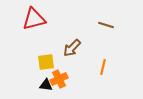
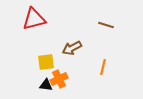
brown arrow: rotated 18 degrees clockwise
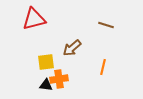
brown arrow: rotated 12 degrees counterclockwise
orange cross: rotated 18 degrees clockwise
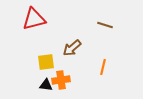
brown line: moved 1 px left
orange cross: moved 2 px right, 1 px down
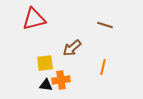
yellow square: moved 1 px left, 1 px down
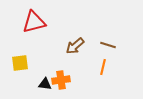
red triangle: moved 3 px down
brown line: moved 3 px right, 20 px down
brown arrow: moved 3 px right, 2 px up
yellow square: moved 25 px left
black triangle: moved 1 px left, 1 px up
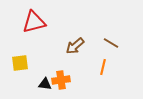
brown line: moved 3 px right, 2 px up; rotated 14 degrees clockwise
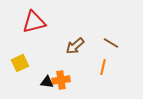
yellow square: rotated 18 degrees counterclockwise
black triangle: moved 2 px right, 2 px up
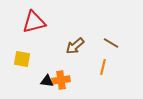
yellow square: moved 2 px right, 4 px up; rotated 36 degrees clockwise
black triangle: moved 1 px up
